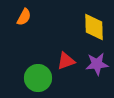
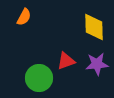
green circle: moved 1 px right
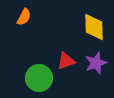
purple star: moved 1 px left, 1 px up; rotated 15 degrees counterclockwise
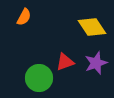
yellow diamond: moved 2 px left; rotated 32 degrees counterclockwise
red triangle: moved 1 px left, 1 px down
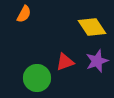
orange semicircle: moved 3 px up
purple star: moved 1 px right, 2 px up
green circle: moved 2 px left
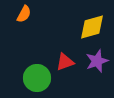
yellow diamond: rotated 72 degrees counterclockwise
